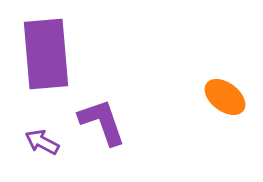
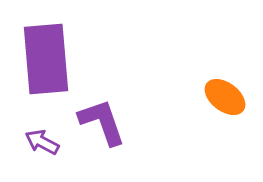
purple rectangle: moved 5 px down
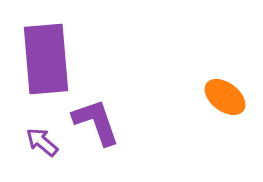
purple L-shape: moved 6 px left
purple arrow: rotated 12 degrees clockwise
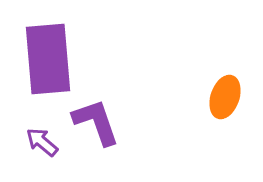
purple rectangle: moved 2 px right
orange ellipse: rotated 72 degrees clockwise
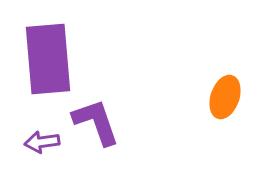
purple arrow: rotated 48 degrees counterclockwise
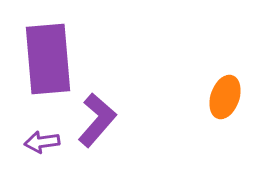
purple L-shape: moved 1 px right, 2 px up; rotated 60 degrees clockwise
